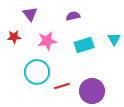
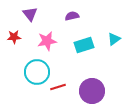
purple semicircle: moved 1 px left
cyan triangle: rotated 24 degrees clockwise
red line: moved 4 px left, 1 px down
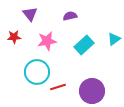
purple semicircle: moved 2 px left
cyan rectangle: rotated 24 degrees counterclockwise
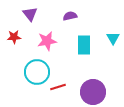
cyan triangle: moved 1 px left, 1 px up; rotated 24 degrees counterclockwise
cyan rectangle: rotated 48 degrees counterclockwise
purple circle: moved 1 px right, 1 px down
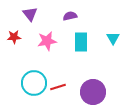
cyan rectangle: moved 3 px left, 3 px up
cyan circle: moved 3 px left, 11 px down
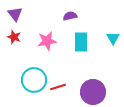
purple triangle: moved 15 px left
red star: rotated 24 degrees clockwise
cyan circle: moved 3 px up
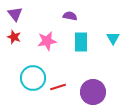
purple semicircle: rotated 24 degrees clockwise
cyan circle: moved 1 px left, 2 px up
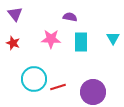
purple semicircle: moved 1 px down
red star: moved 1 px left, 6 px down
pink star: moved 4 px right, 2 px up; rotated 12 degrees clockwise
cyan circle: moved 1 px right, 1 px down
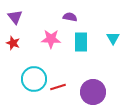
purple triangle: moved 3 px down
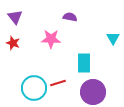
cyan rectangle: moved 3 px right, 21 px down
cyan circle: moved 9 px down
red line: moved 4 px up
